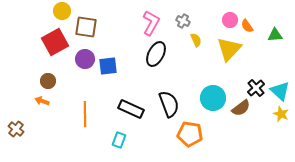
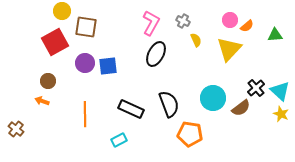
orange semicircle: rotated 96 degrees counterclockwise
purple circle: moved 4 px down
cyan rectangle: rotated 42 degrees clockwise
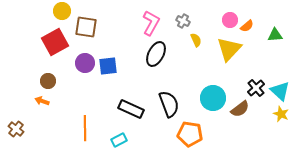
brown semicircle: moved 1 px left, 1 px down
orange line: moved 14 px down
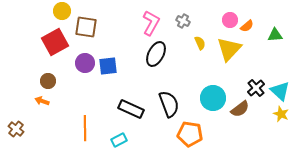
yellow semicircle: moved 4 px right, 3 px down
